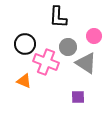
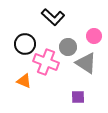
black L-shape: moved 5 px left; rotated 50 degrees counterclockwise
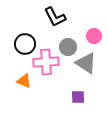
black L-shape: moved 2 px right; rotated 20 degrees clockwise
pink cross: rotated 25 degrees counterclockwise
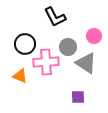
orange triangle: moved 4 px left, 5 px up
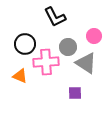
purple square: moved 3 px left, 4 px up
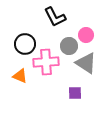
pink circle: moved 8 px left, 1 px up
gray circle: moved 1 px right, 1 px up
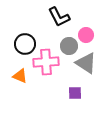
black L-shape: moved 4 px right
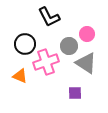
black L-shape: moved 10 px left
pink circle: moved 1 px right, 1 px up
pink cross: rotated 15 degrees counterclockwise
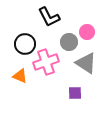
pink circle: moved 2 px up
gray circle: moved 4 px up
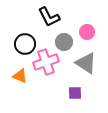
gray circle: moved 5 px left
